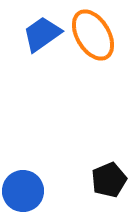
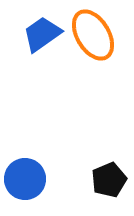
blue circle: moved 2 px right, 12 px up
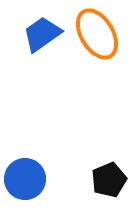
orange ellipse: moved 4 px right, 1 px up
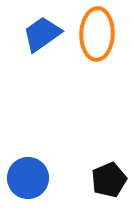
orange ellipse: rotated 33 degrees clockwise
blue circle: moved 3 px right, 1 px up
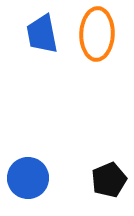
blue trapezoid: rotated 66 degrees counterclockwise
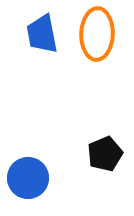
black pentagon: moved 4 px left, 26 px up
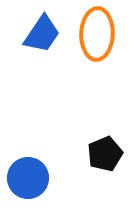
blue trapezoid: rotated 135 degrees counterclockwise
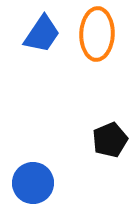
black pentagon: moved 5 px right, 14 px up
blue circle: moved 5 px right, 5 px down
